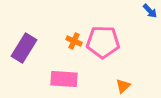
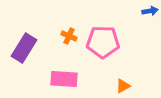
blue arrow: rotated 56 degrees counterclockwise
orange cross: moved 5 px left, 5 px up
orange triangle: rotated 14 degrees clockwise
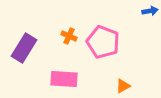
pink pentagon: rotated 20 degrees clockwise
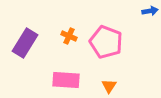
pink pentagon: moved 3 px right
purple rectangle: moved 1 px right, 5 px up
pink rectangle: moved 2 px right, 1 px down
orange triangle: moved 14 px left; rotated 28 degrees counterclockwise
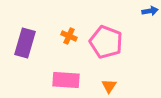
purple rectangle: rotated 16 degrees counterclockwise
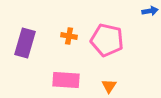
orange cross: rotated 14 degrees counterclockwise
pink pentagon: moved 1 px right, 2 px up; rotated 8 degrees counterclockwise
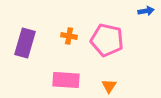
blue arrow: moved 4 px left
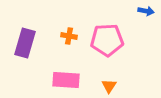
blue arrow: rotated 21 degrees clockwise
pink pentagon: rotated 16 degrees counterclockwise
